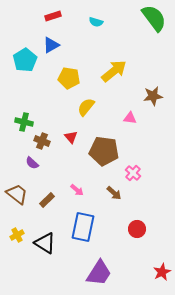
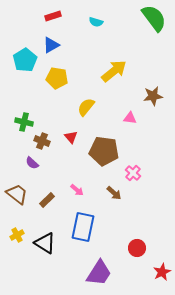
yellow pentagon: moved 12 px left
red circle: moved 19 px down
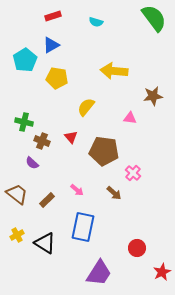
yellow arrow: rotated 136 degrees counterclockwise
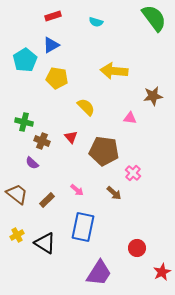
yellow semicircle: rotated 96 degrees clockwise
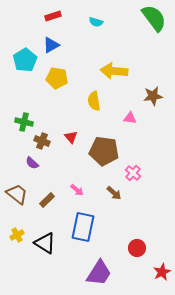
yellow semicircle: moved 8 px right, 6 px up; rotated 144 degrees counterclockwise
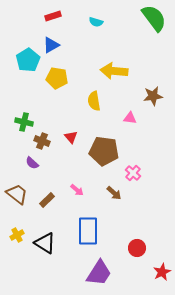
cyan pentagon: moved 3 px right
blue rectangle: moved 5 px right, 4 px down; rotated 12 degrees counterclockwise
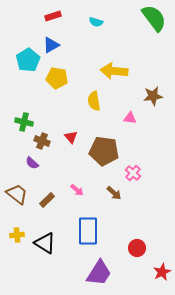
yellow cross: rotated 24 degrees clockwise
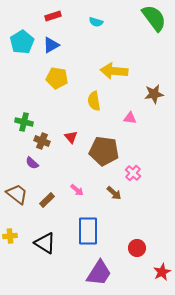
cyan pentagon: moved 6 px left, 18 px up
brown star: moved 1 px right, 2 px up
yellow cross: moved 7 px left, 1 px down
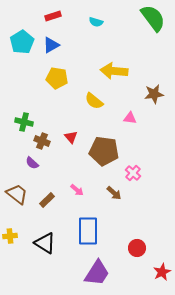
green semicircle: moved 1 px left
yellow semicircle: rotated 42 degrees counterclockwise
purple trapezoid: moved 2 px left
